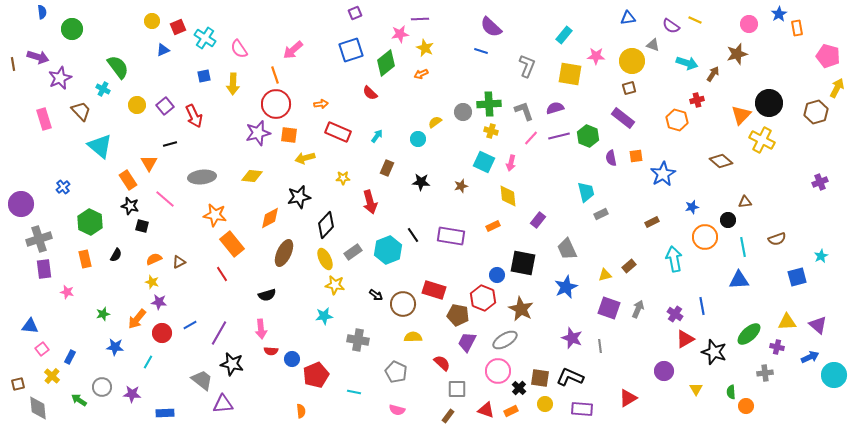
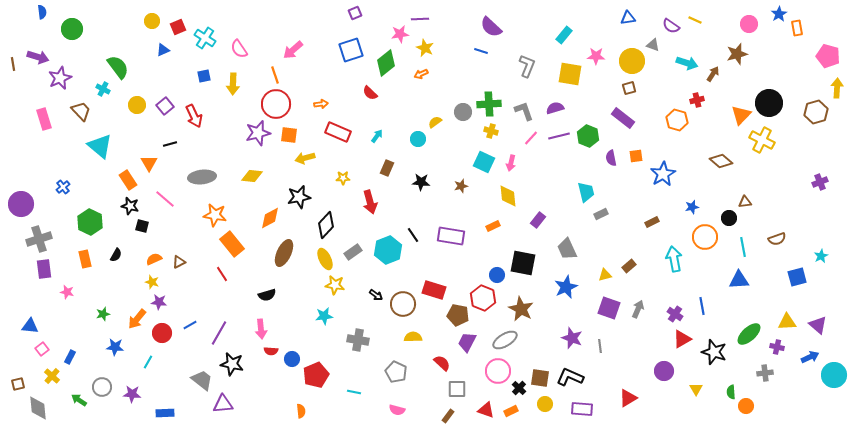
yellow arrow at (837, 88): rotated 24 degrees counterclockwise
black circle at (728, 220): moved 1 px right, 2 px up
red triangle at (685, 339): moved 3 px left
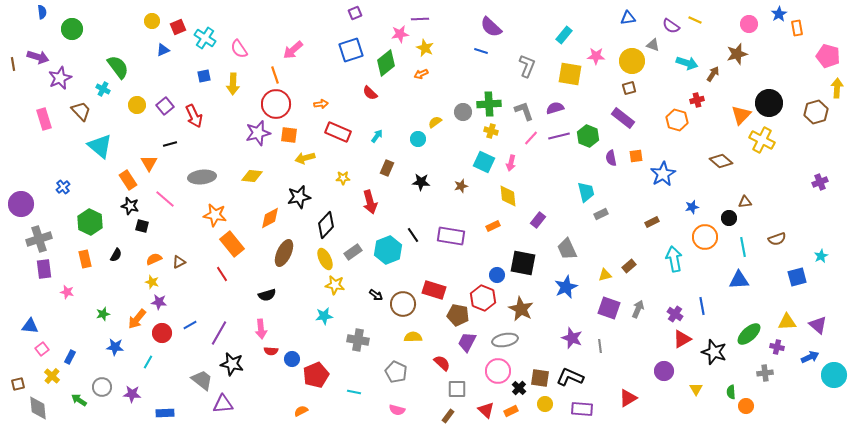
gray ellipse at (505, 340): rotated 20 degrees clockwise
red triangle at (486, 410): rotated 24 degrees clockwise
orange semicircle at (301, 411): rotated 112 degrees counterclockwise
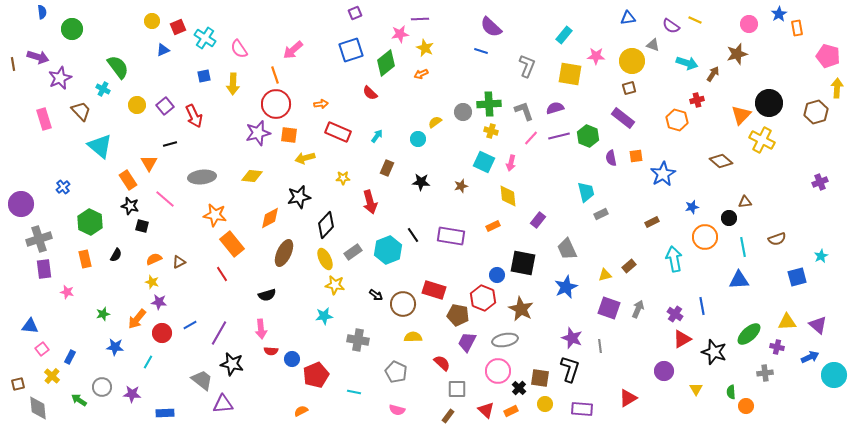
black L-shape at (570, 377): moved 8 px up; rotated 84 degrees clockwise
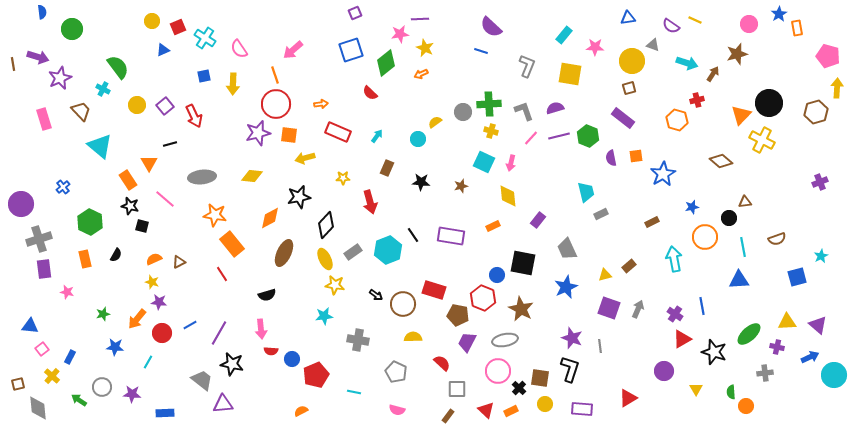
pink star at (596, 56): moved 1 px left, 9 px up
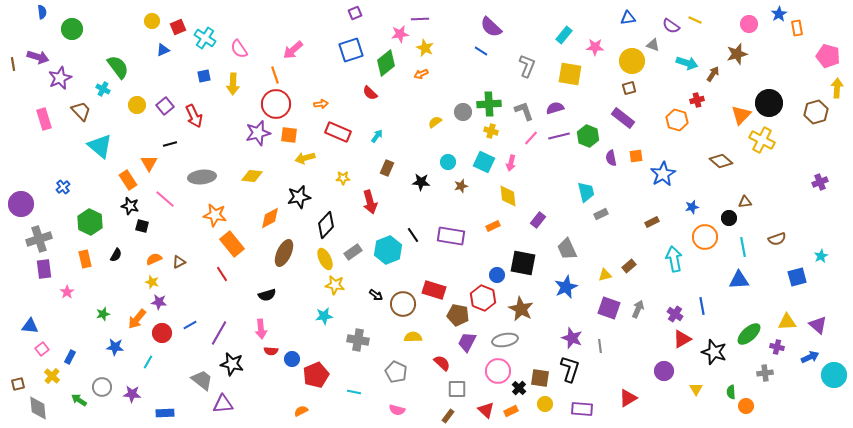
blue line at (481, 51): rotated 16 degrees clockwise
cyan circle at (418, 139): moved 30 px right, 23 px down
pink star at (67, 292): rotated 24 degrees clockwise
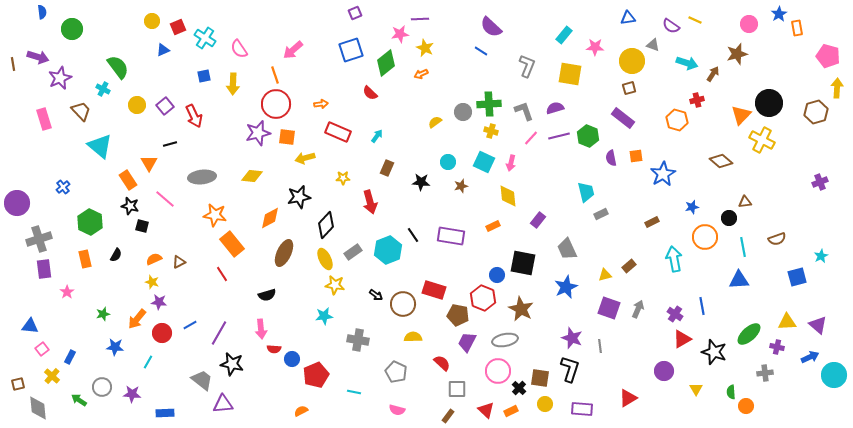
orange square at (289, 135): moved 2 px left, 2 px down
purple circle at (21, 204): moved 4 px left, 1 px up
red semicircle at (271, 351): moved 3 px right, 2 px up
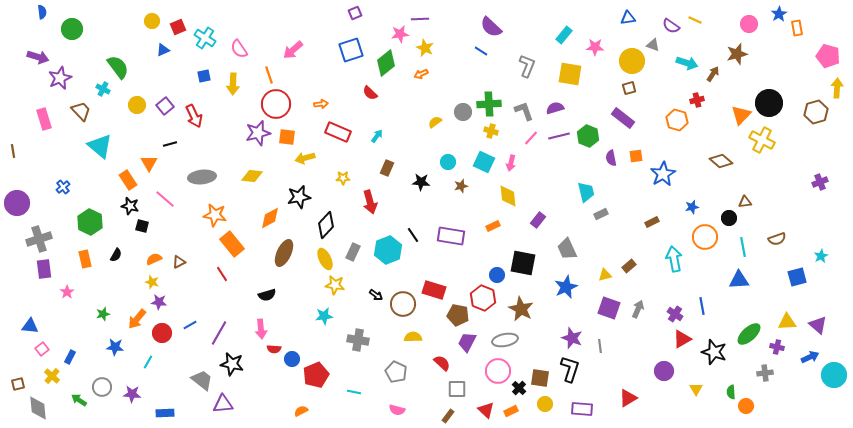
brown line at (13, 64): moved 87 px down
orange line at (275, 75): moved 6 px left
gray rectangle at (353, 252): rotated 30 degrees counterclockwise
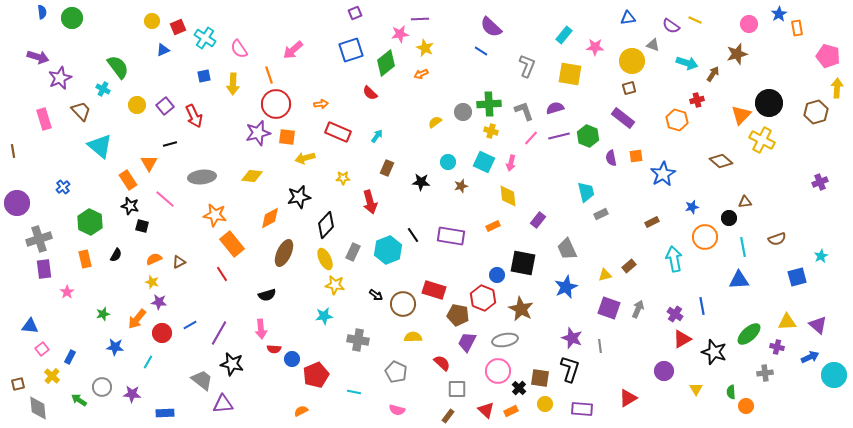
green circle at (72, 29): moved 11 px up
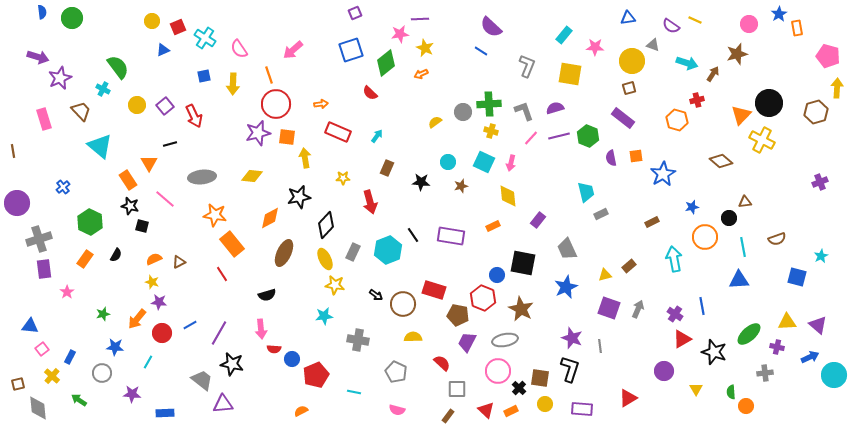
yellow arrow at (305, 158): rotated 96 degrees clockwise
orange rectangle at (85, 259): rotated 48 degrees clockwise
blue square at (797, 277): rotated 30 degrees clockwise
gray circle at (102, 387): moved 14 px up
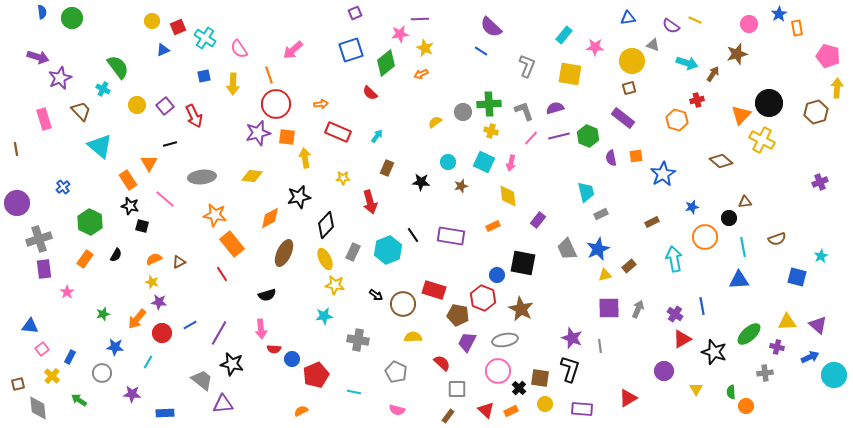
brown line at (13, 151): moved 3 px right, 2 px up
blue star at (566, 287): moved 32 px right, 38 px up
purple square at (609, 308): rotated 20 degrees counterclockwise
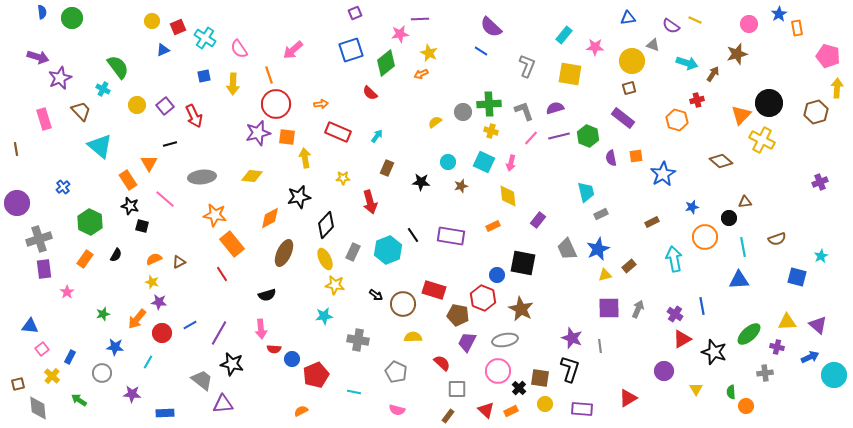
yellow star at (425, 48): moved 4 px right, 5 px down
